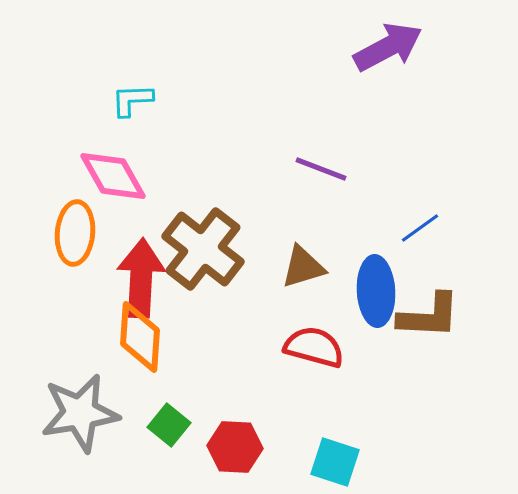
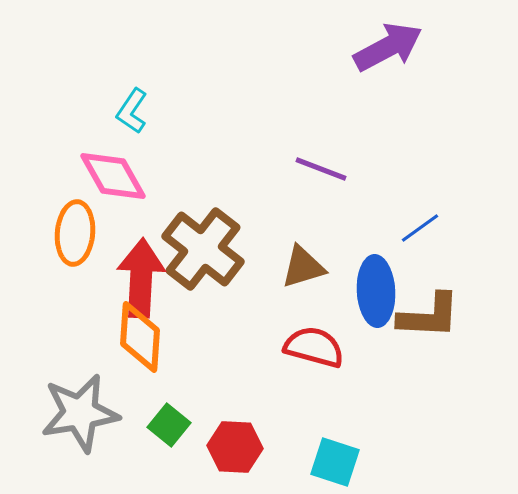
cyan L-shape: moved 11 px down; rotated 54 degrees counterclockwise
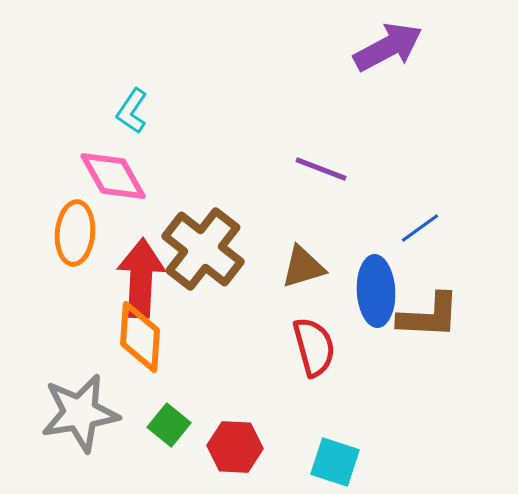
red semicircle: rotated 60 degrees clockwise
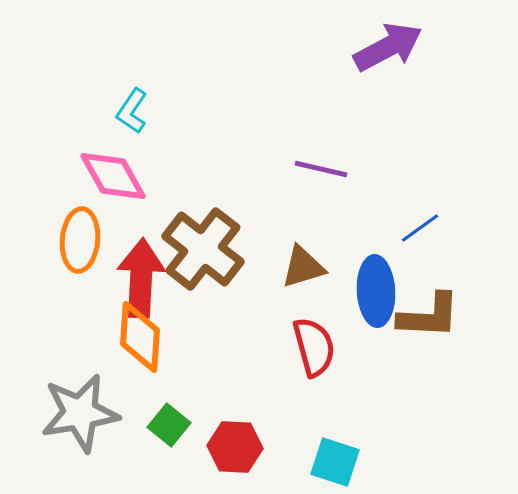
purple line: rotated 8 degrees counterclockwise
orange ellipse: moved 5 px right, 7 px down
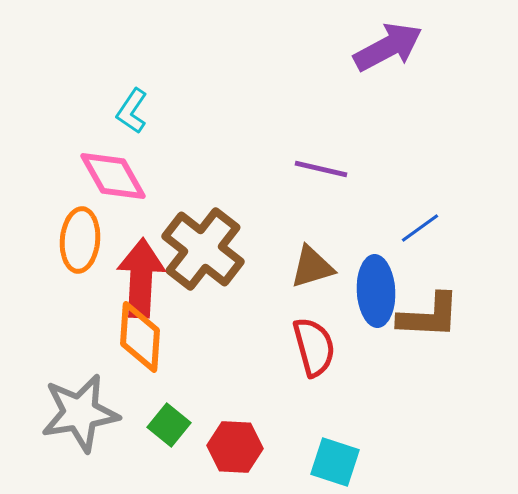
brown triangle: moved 9 px right
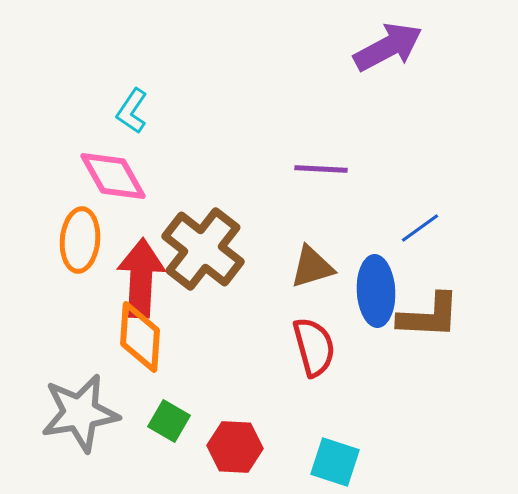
purple line: rotated 10 degrees counterclockwise
green square: moved 4 px up; rotated 9 degrees counterclockwise
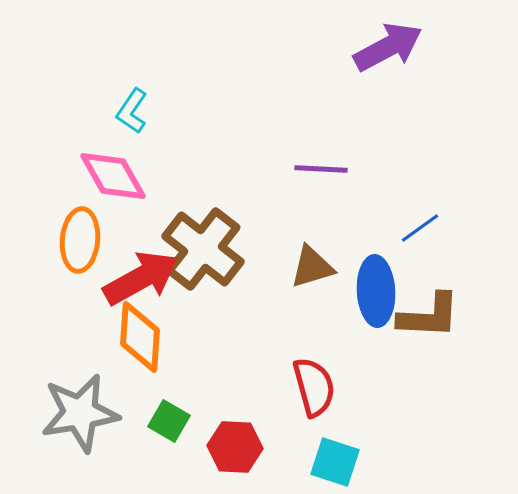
red arrow: rotated 58 degrees clockwise
red semicircle: moved 40 px down
